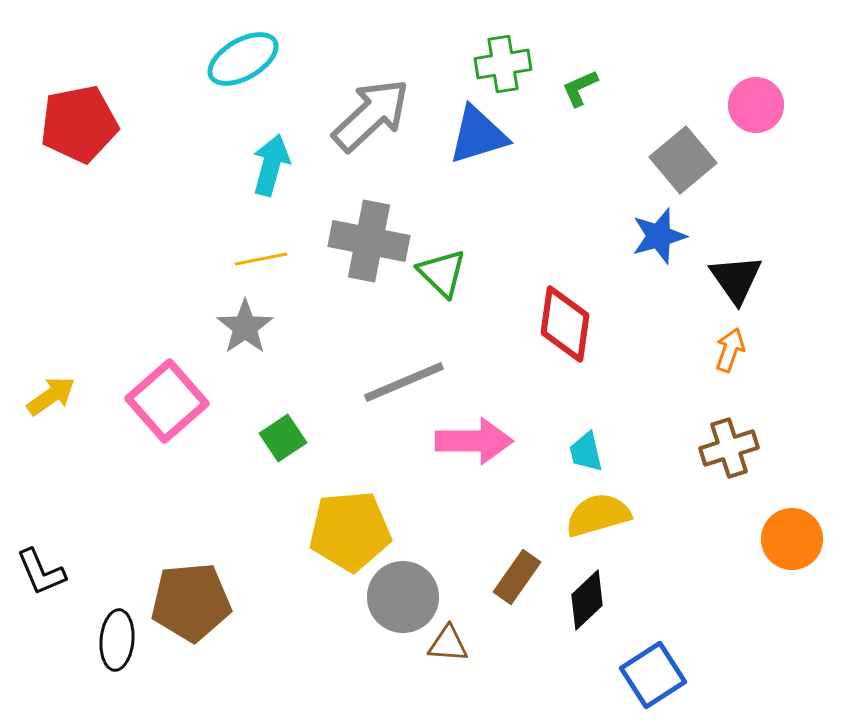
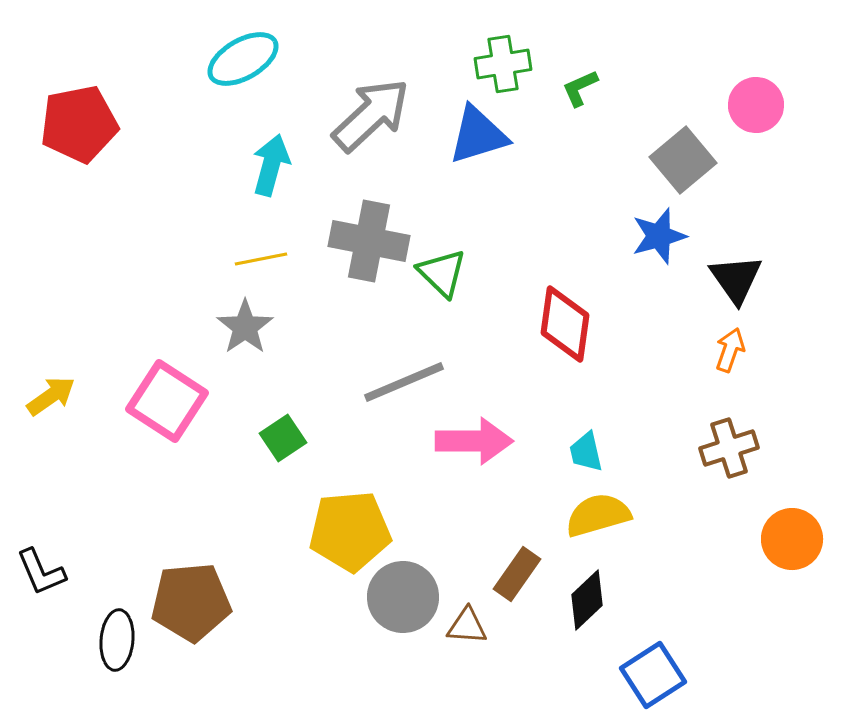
pink square: rotated 16 degrees counterclockwise
brown rectangle: moved 3 px up
brown triangle: moved 19 px right, 18 px up
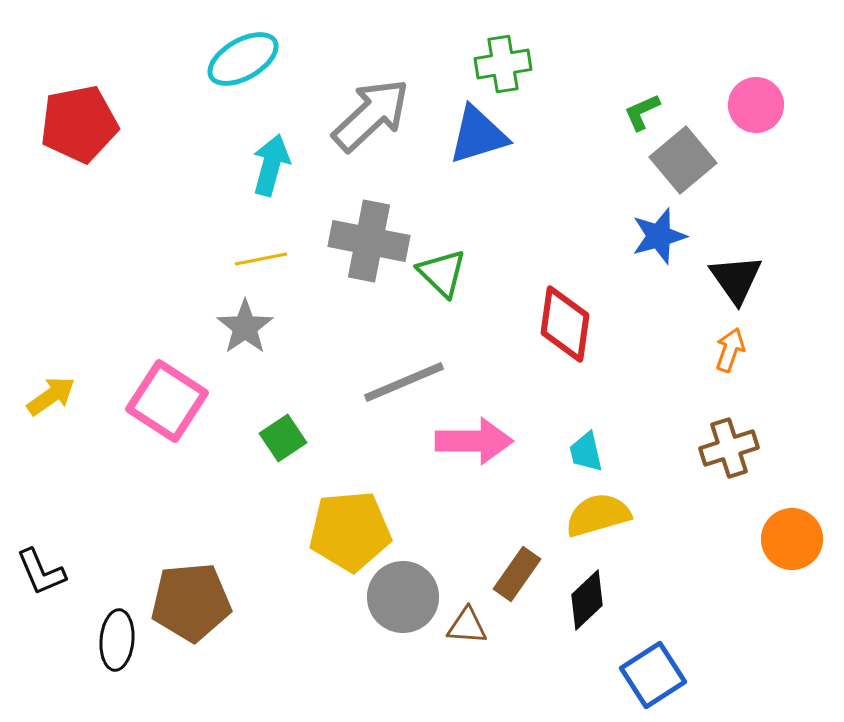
green L-shape: moved 62 px right, 24 px down
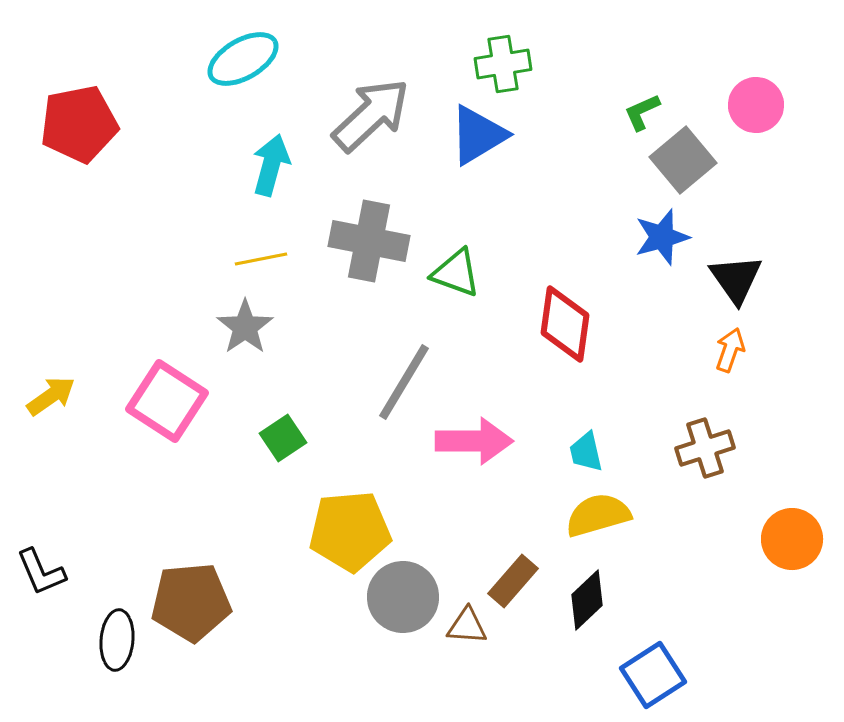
blue triangle: rotated 14 degrees counterclockwise
blue star: moved 3 px right, 1 px down
green triangle: moved 14 px right; rotated 24 degrees counterclockwise
gray line: rotated 36 degrees counterclockwise
brown cross: moved 24 px left
brown rectangle: moved 4 px left, 7 px down; rotated 6 degrees clockwise
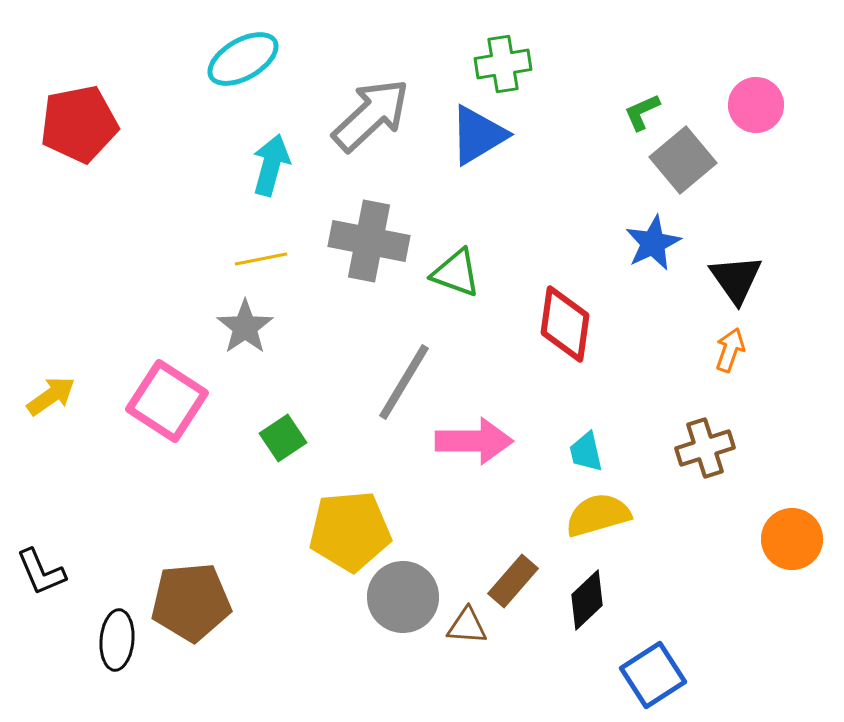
blue star: moved 9 px left, 6 px down; rotated 10 degrees counterclockwise
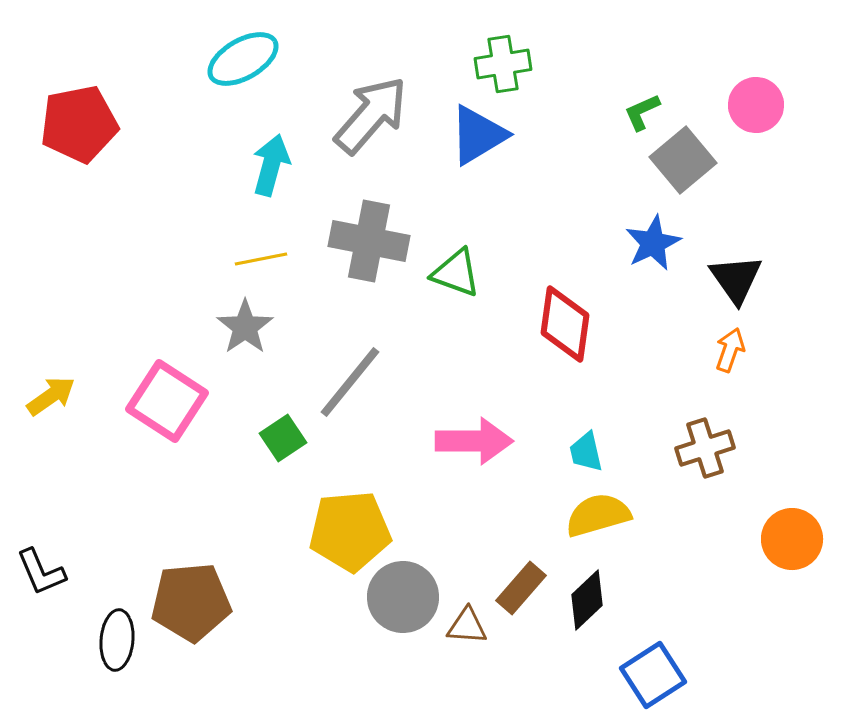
gray arrow: rotated 6 degrees counterclockwise
gray line: moved 54 px left; rotated 8 degrees clockwise
brown rectangle: moved 8 px right, 7 px down
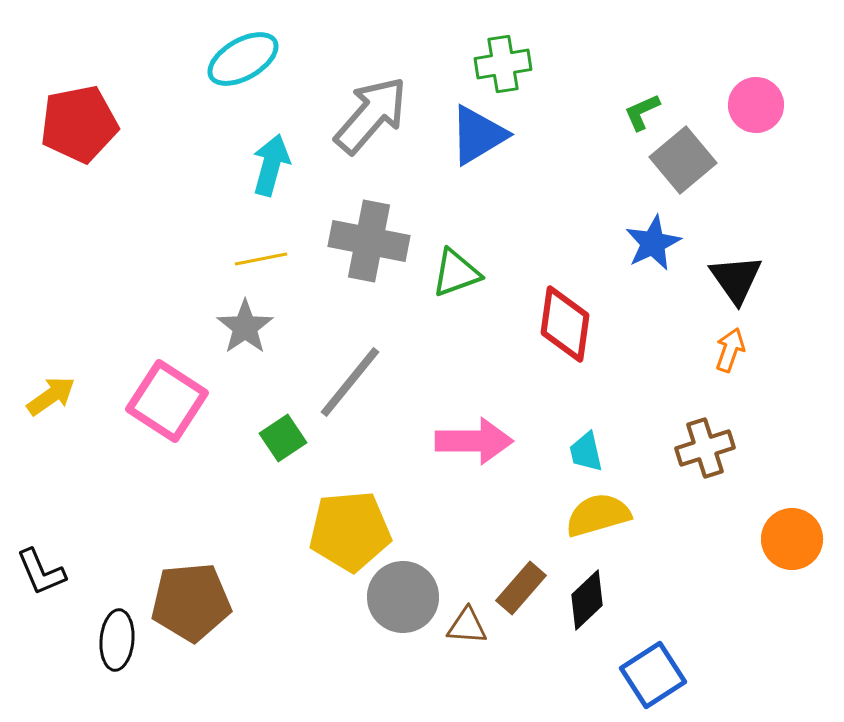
green triangle: rotated 40 degrees counterclockwise
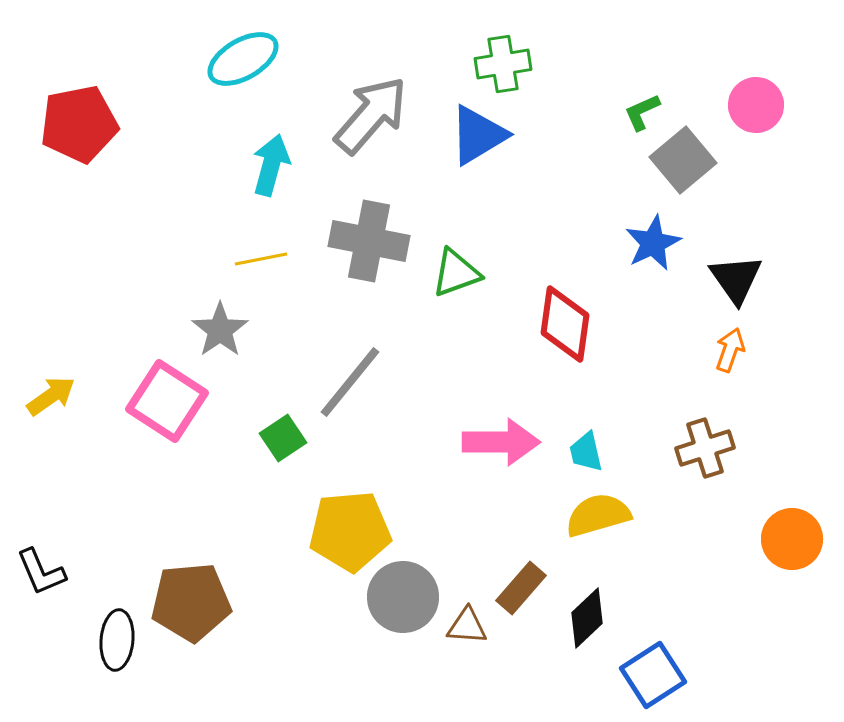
gray star: moved 25 px left, 3 px down
pink arrow: moved 27 px right, 1 px down
black diamond: moved 18 px down
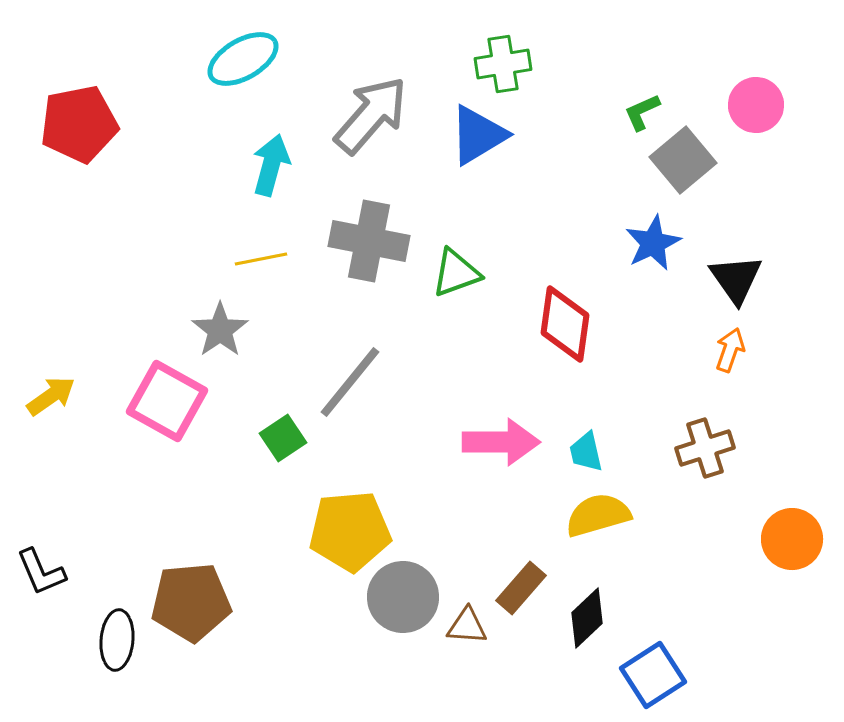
pink square: rotated 4 degrees counterclockwise
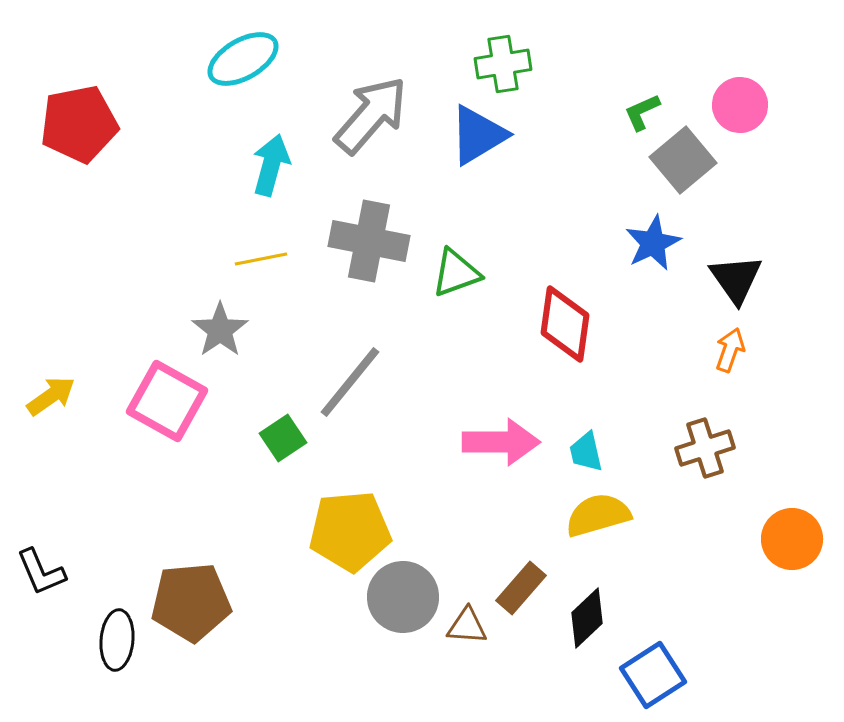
pink circle: moved 16 px left
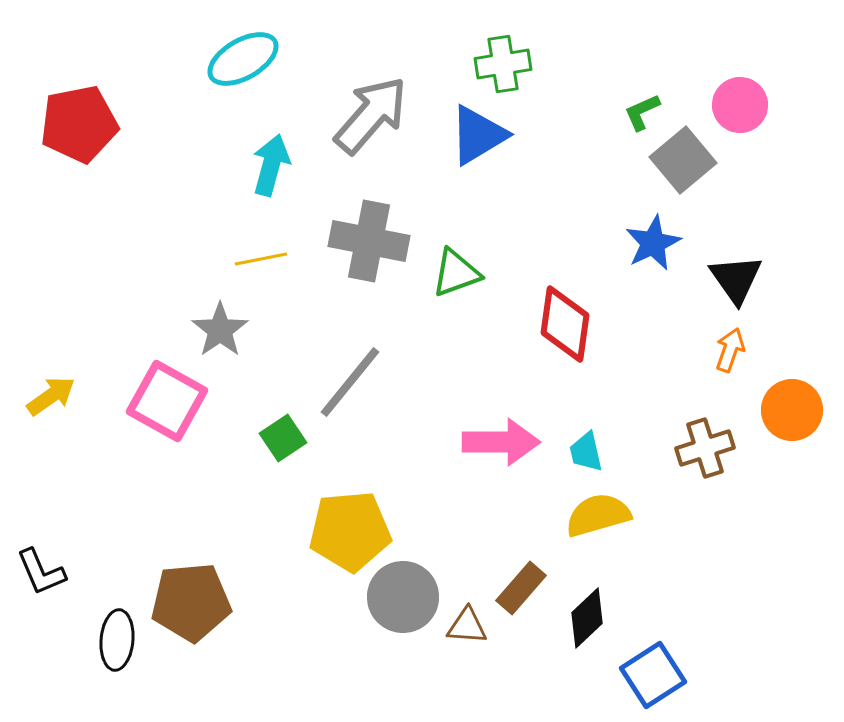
orange circle: moved 129 px up
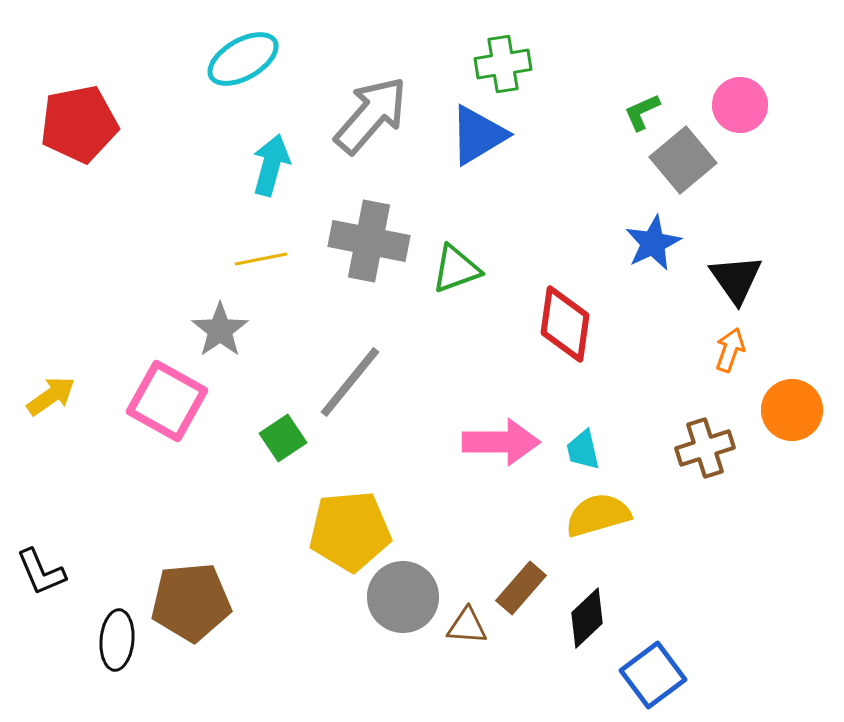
green triangle: moved 4 px up
cyan trapezoid: moved 3 px left, 2 px up
blue square: rotated 4 degrees counterclockwise
